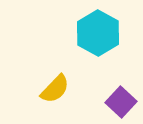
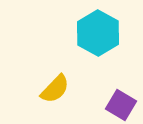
purple square: moved 3 px down; rotated 12 degrees counterclockwise
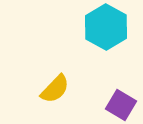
cyan hexagon: moved 8 px right, 6 px up
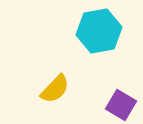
cyan hexagon: moved 7 px left, 4 px down; rotated 21 degrees clockwise
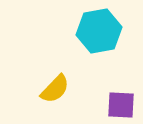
purple square: rotated 28 degrees counterclockwise
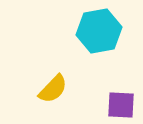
yellow semicircle: moved 2 px left
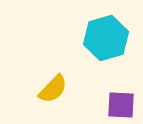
cyan hexagon: moved 7 px right, 7 px down; rotated 6 degrees counterclockwise
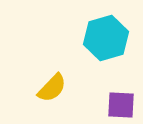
yellow semicircle: moved 1 px left, 1 px up
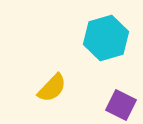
purple square: rotated 24 degrees clockwise
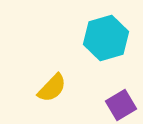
purple square: rotated 32 degrees clockwise
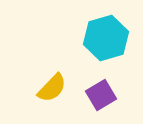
purple square: moved 20 px left, 10 px up
